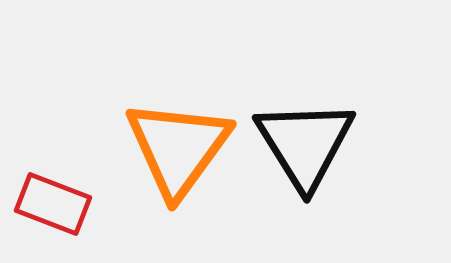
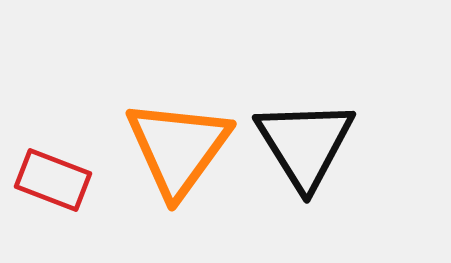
red rectangle: moved 24 px up
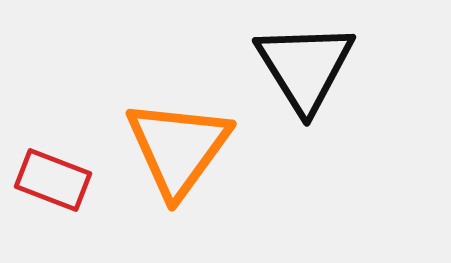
black triangle: moved 77 px up
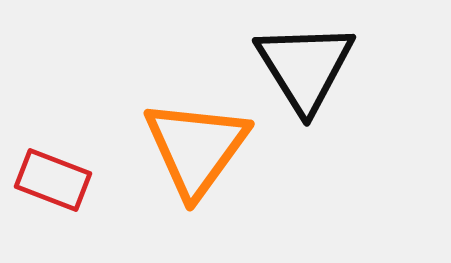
orange triangle: moved 18 px right
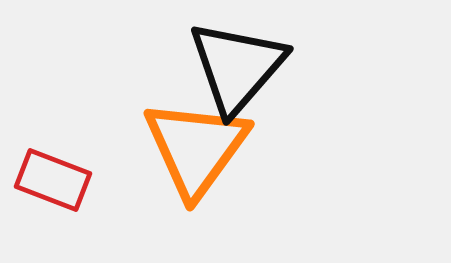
black triangle: moved 68 px left; rotated 13 degrees clockwise
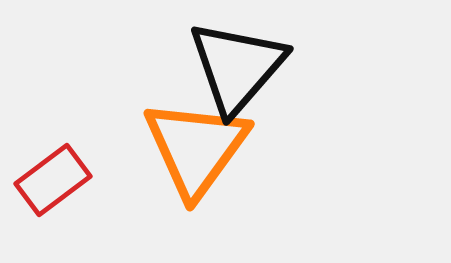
red rectangle: rotated 58 degrees counterclockwise
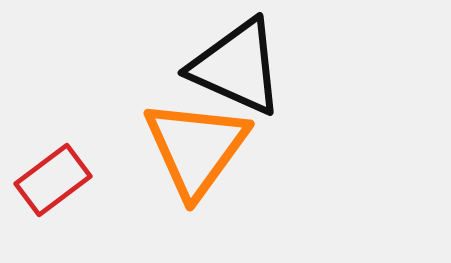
black triangle: rotated 47 degrees counterclockwise
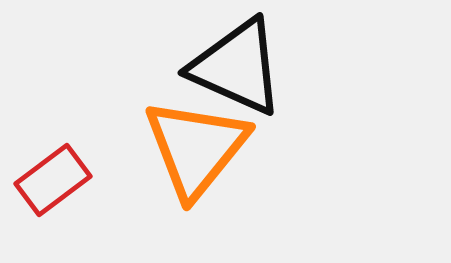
orange triangle: rotated 3 degrees clockwise
